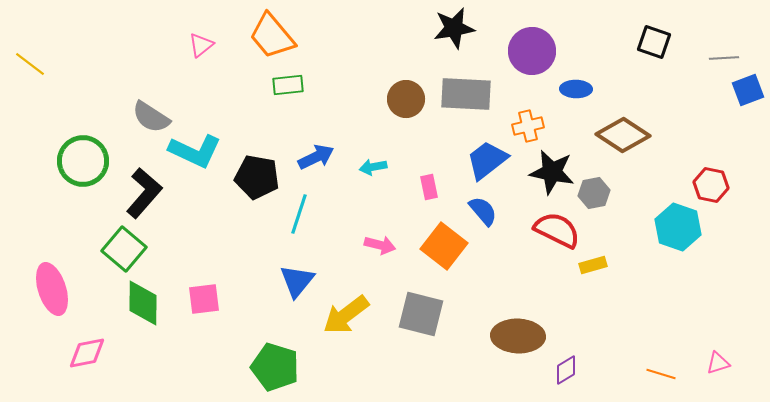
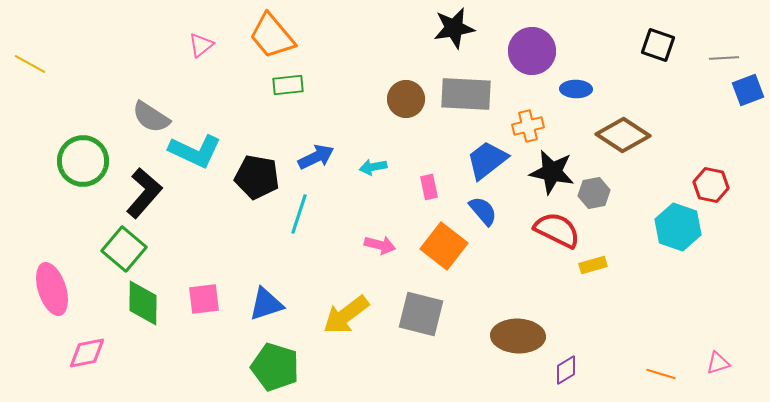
black square at (654, 42): moved 4 px right, 3 px down
yellow line at (30, 64): rotated 8 degrees counterclockwise
blue triangle at (297, 281): moved 31 px left, 23 px down; rotated 33 degrees clockwise
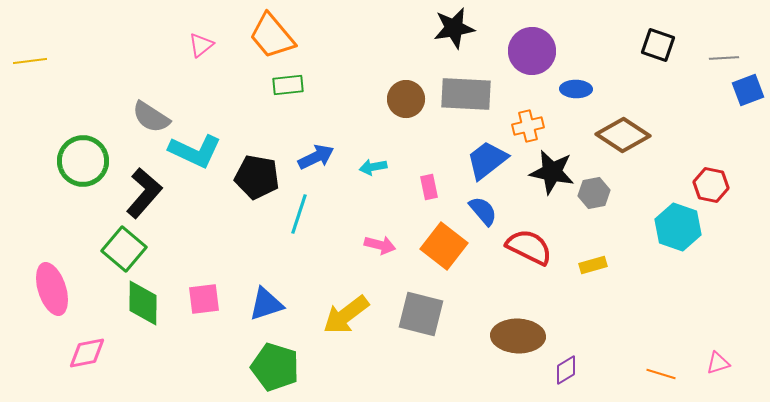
yellow line at (30, 64): moved 3 px up; rotated 36 degrees counterclockwise
red semicircle at (557, 230): moved 28 px left, 17 px down
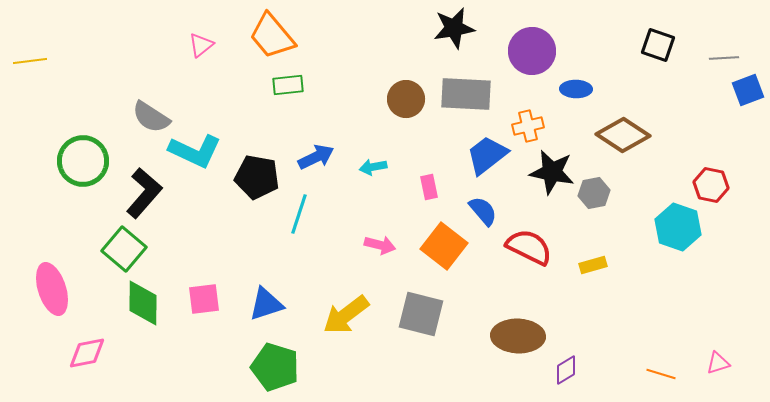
blue trapezoid at (487, 160): moved 5 px up
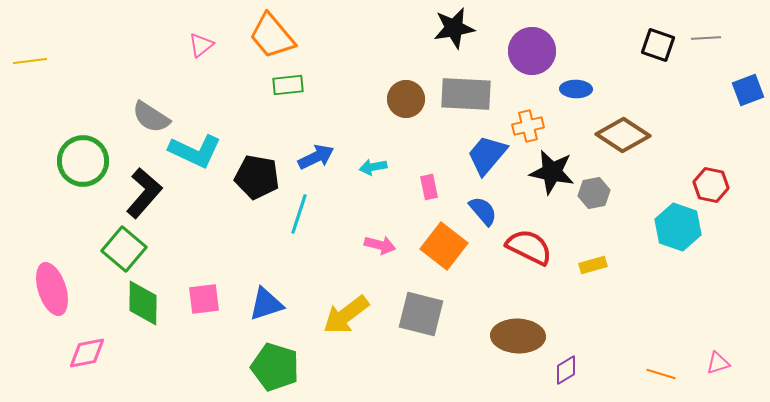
gray line at (724, 58): moved 18 px left, 20 px up
blue trapezoid at (487, 155): rotated 12 degrees counterclockwise
